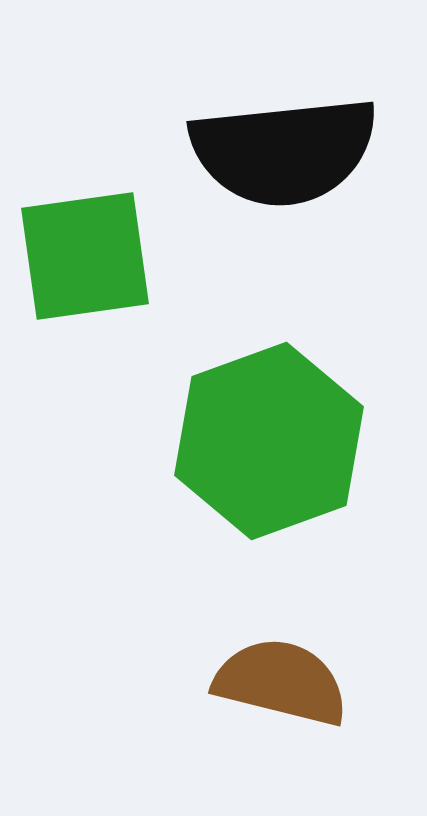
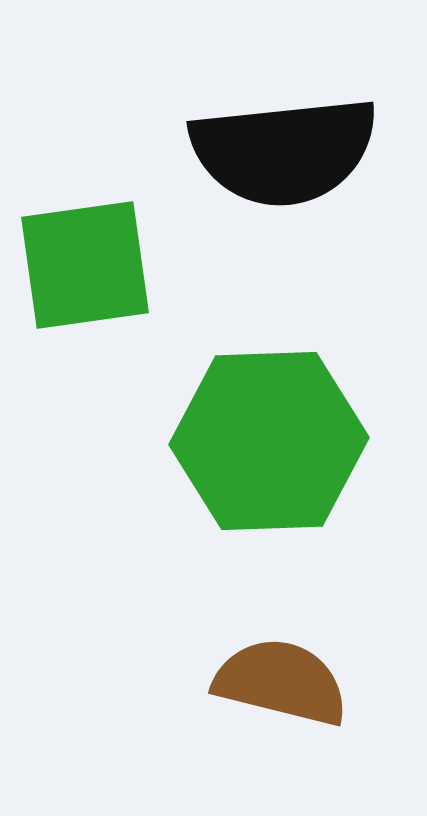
green square: moved 9 px down
green hexagon: rotated 18 degrees clockwise
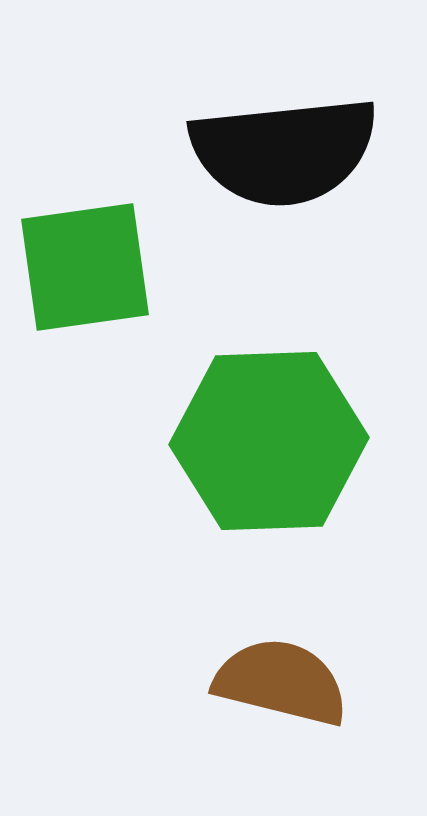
green square: moved 2 px down
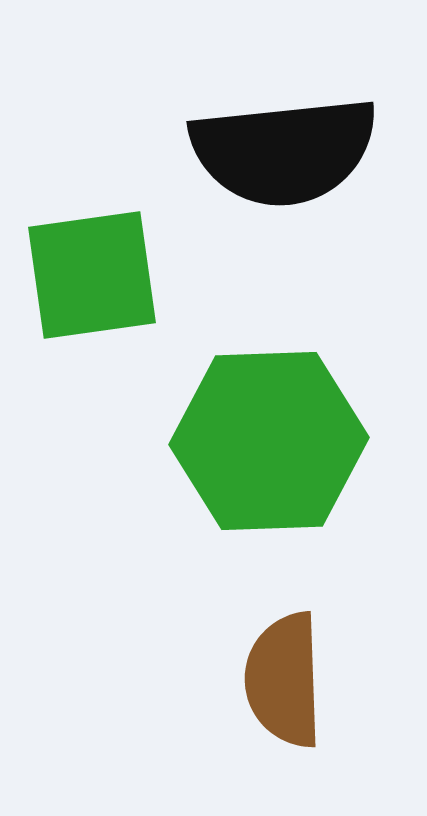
green square: moved 7 px right, 8 px down
brown semicircle: moved 3 px right, 2 px up; rotated 106 degrees counterclockwise
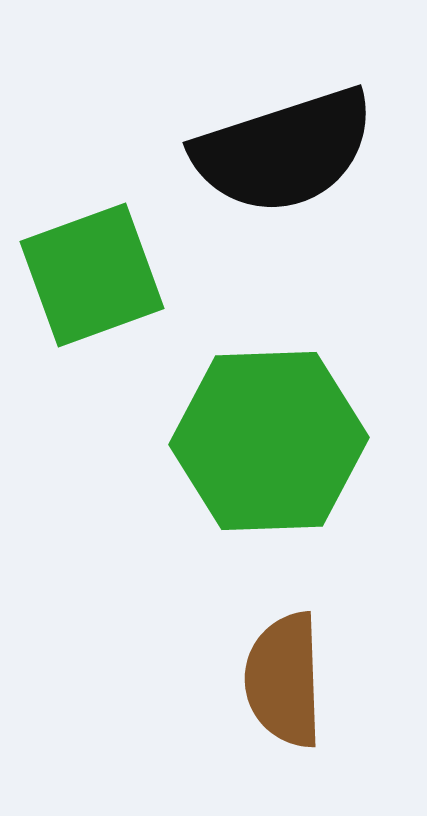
black semicircle: rotated 12 degrees counterclockwise
green square: rotated 12 degrees counterclockwise
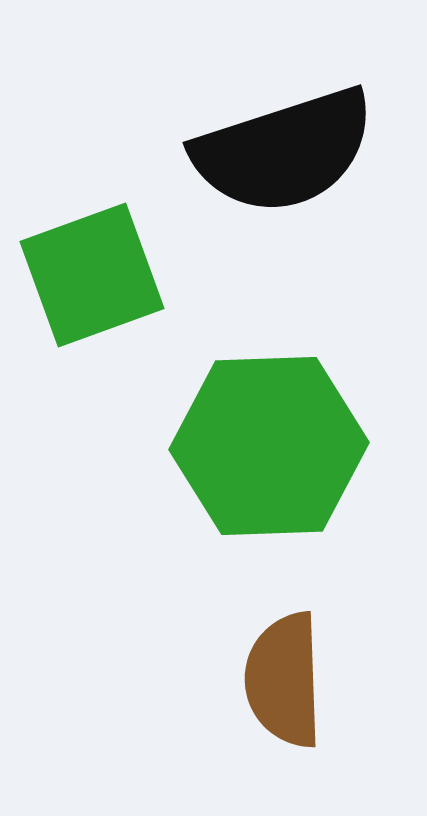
green hexagon: moved 5 px down
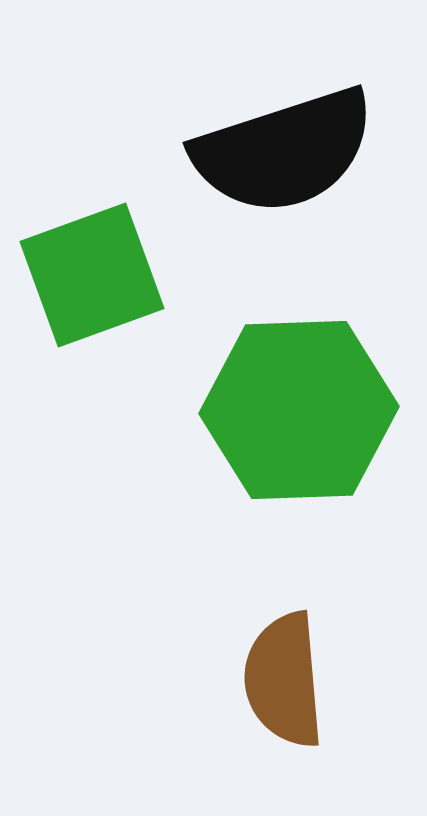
green hexagon: moved 30 px right, 36 px up
brown semicircle: rotated 3 degrees counterclockwise
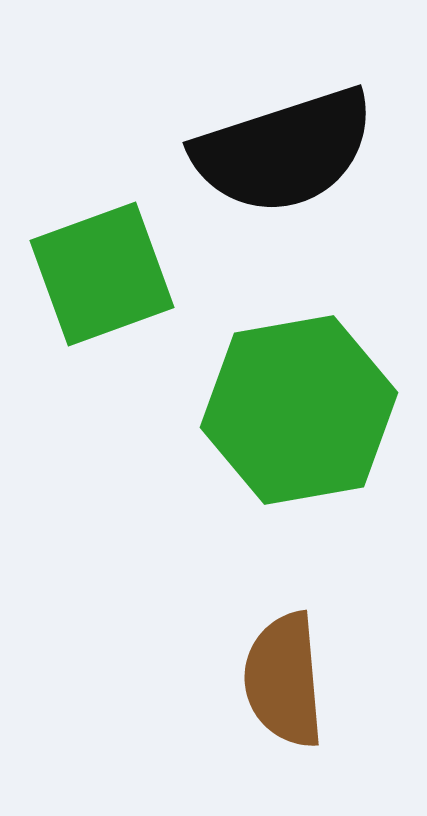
green square: moved 10 px right, 1 px up
green hexagon: rotated 8 degrees counterclockwise
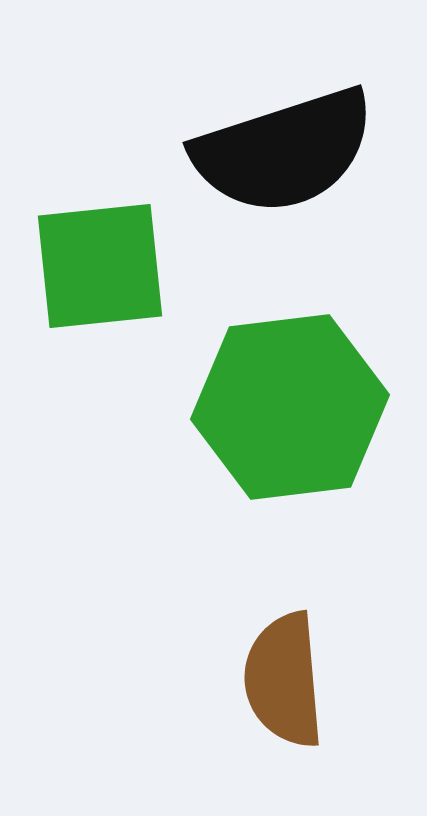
green square: moved 2 px left, 8 px up; rotated 14 degrees clockwise
green hexagon: moved 9 px left, 3 px up; rotated 3 degrees clockwise
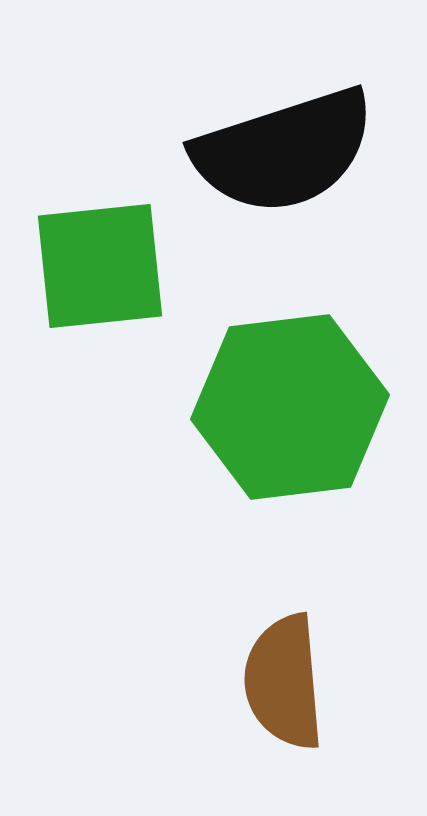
brown semicircle: moved 2 px down
